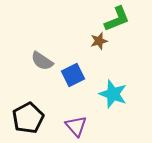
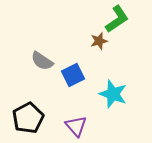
green L-shape: rotated 12 degrees counterclockwise
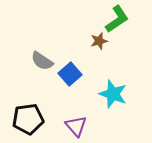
blue square: moved 3 px left, 1 px up; rotated 15 degrees counterclockwise
black pentagon: moved 1 px down; rotated 20 degrees clockwise
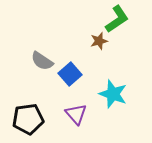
purple triangle: moved 12 px up
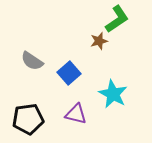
gray semicircle: moved 10 px left
blue square: moved 1 px left, 1 px up
cyan star: rotated 8 degrees clockwise
purple triangle: rotated 35 degrees counterclockwise
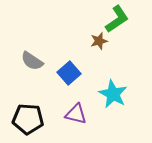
black pentagon: rotated 12 degrees clockwise
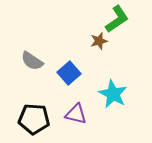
black pentagon: moved 6 px right
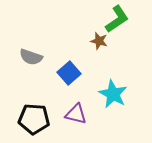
brown star: rotated 30 degrees clockwise
gray semicircle: moved 1 px left, 4 px up; rotated 15 degrees counterclockwise
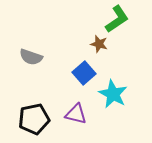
brown star: moved 3 px down
blue square: moved 15 px right
black pentagon: rotated 16 degrees counterclockwise
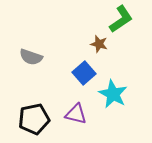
green L-shape: moved 4 px right
